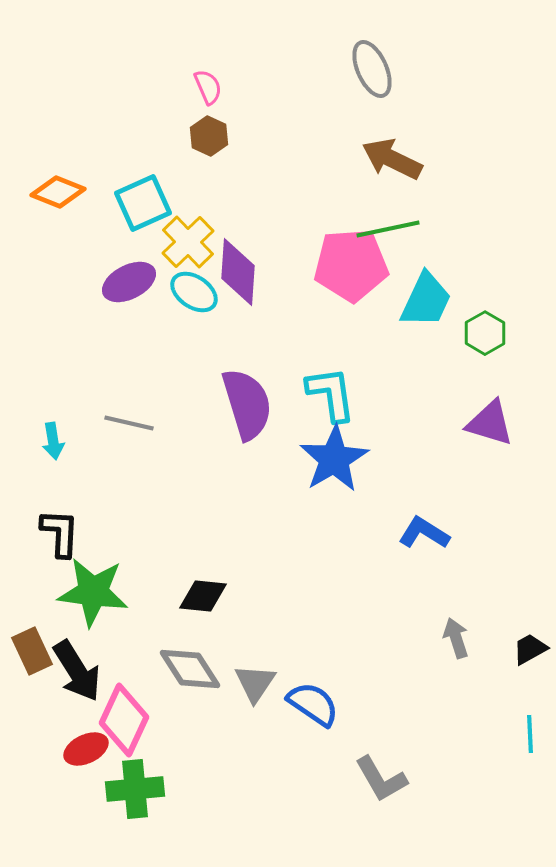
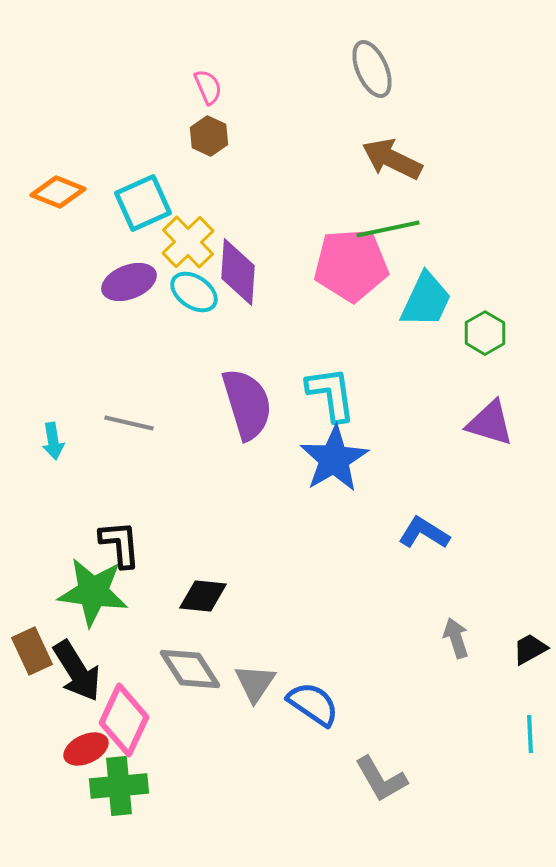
purple ellipse: rotated 6 degrees clockwise
black L-shape: moved 60 px right, 11 px down; rotated 8 degrees counterclockwise
green cross: moved 16 px left, 3 px up
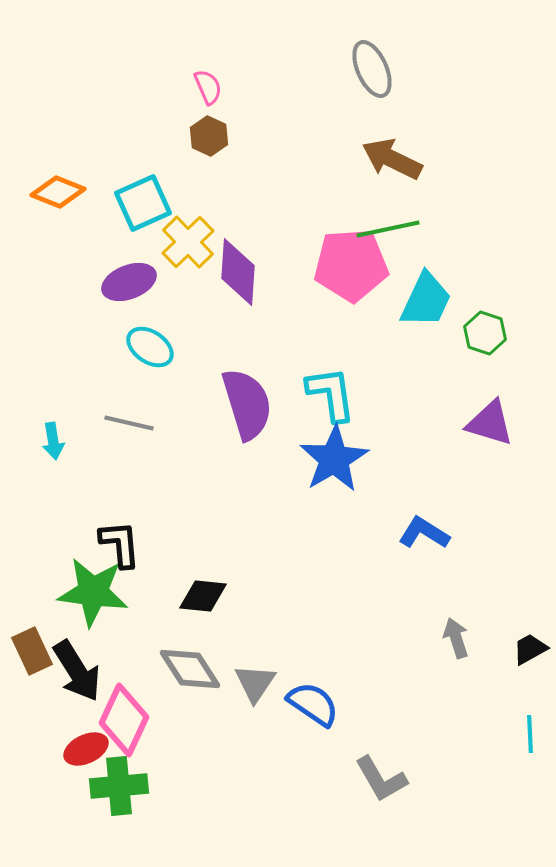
cyan ellipse: moved 44 px left, 55 px down
green hexagon: rotated 12 degrees counterclockwise
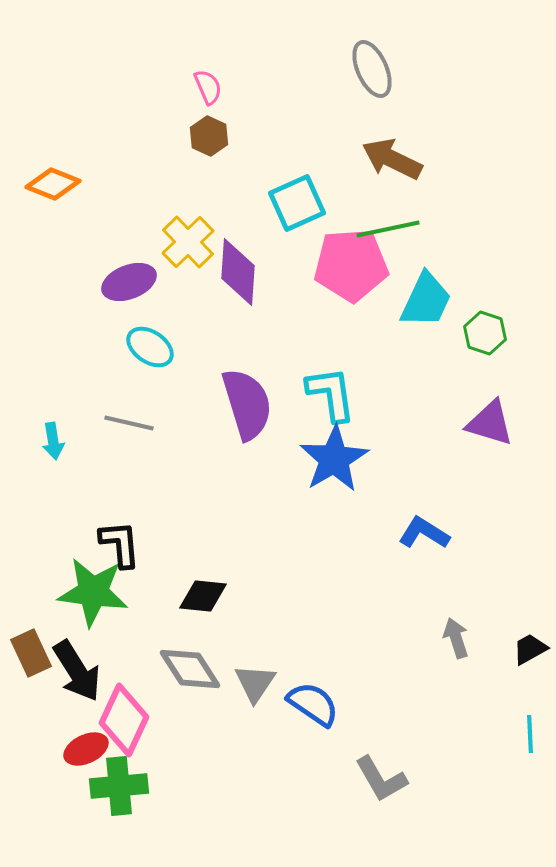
orange diamond: moved 5 px left, 8 px up
cyan square: moved 154 px right
brown rectangle: moved 1 px left, 2 px down
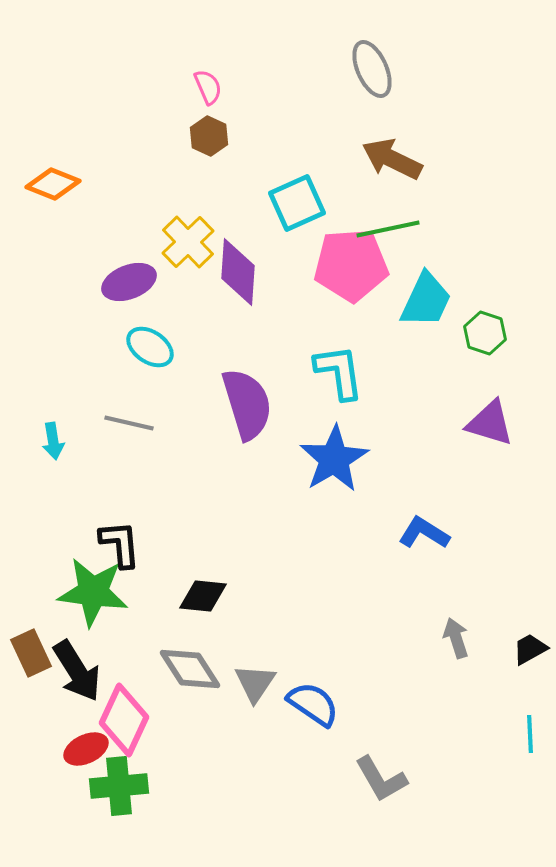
cyan L-shape: moved 8 px right, 22 px up
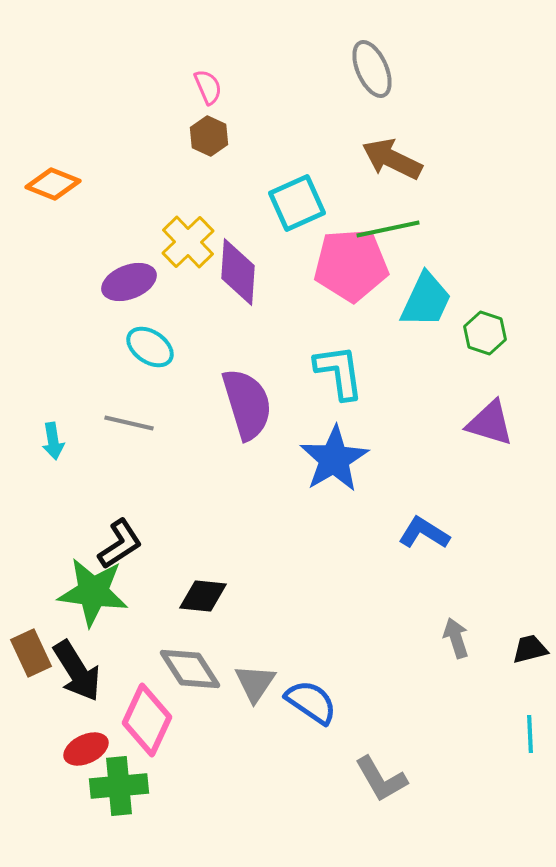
black L-shape: rotated 62 degrees clockwise
black trapezoid: rotated 15 degrees clockwise
blue semicircle: moved 2 px left, 2 px up
pink diamond: moved 23 px right
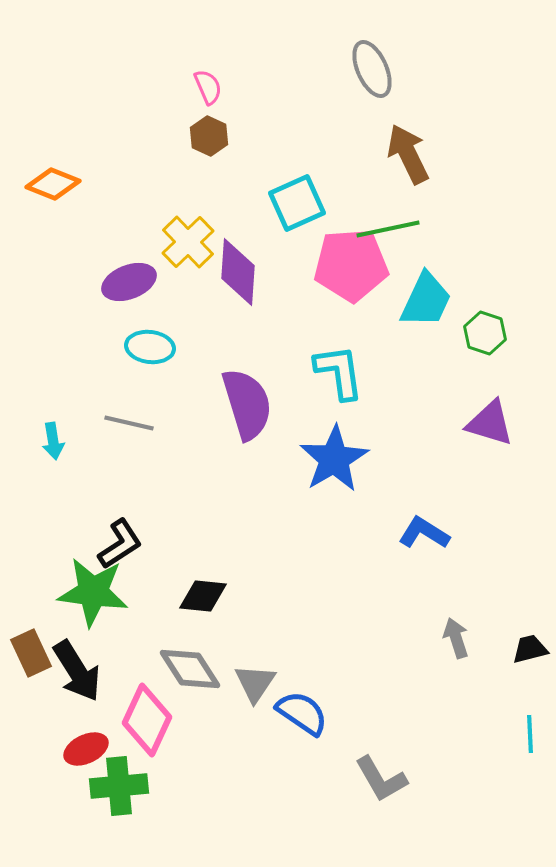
brown arrow: moved 16 px right, 5 px up; rotated 38 degrees clockwise
cyan ellipse: rotated 27 degrees counterclockwise
blue semicircle: moved 9 px left, 11 px down
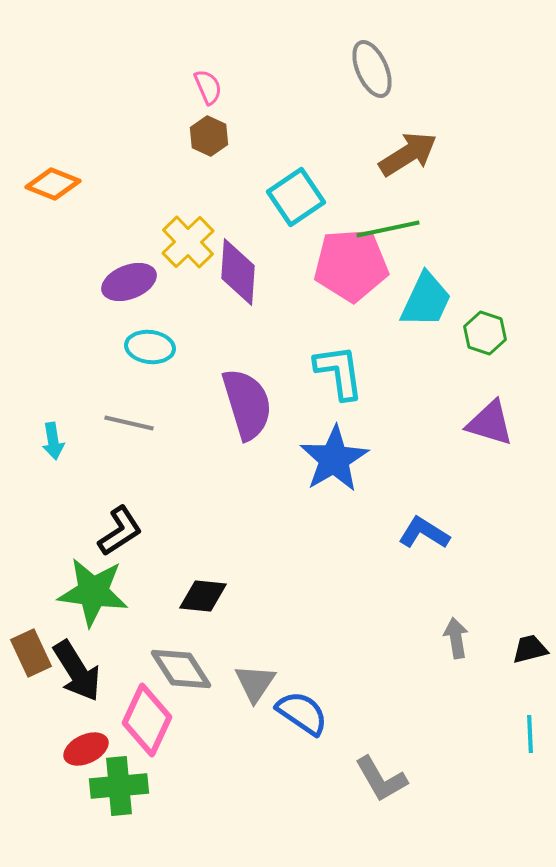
brown arrow: rotated 84 degrees clockwise
cyan square: moved 1 px left, 6 px up; rotated 10 degrees counterclockwise
black L-shape: moved 13 px up
gray arrow: rotated 9 degrees clockwise
gray diamond: moved 9 px left
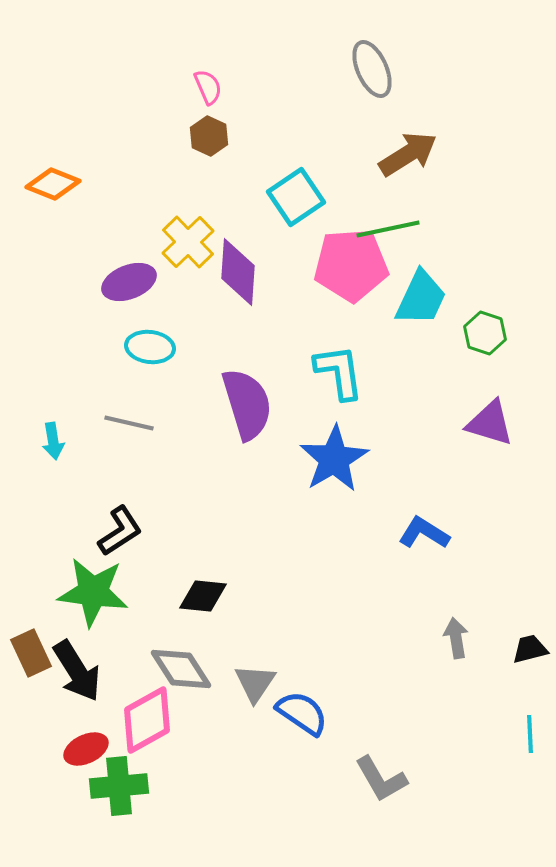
cyan trapezoid: moved 5 px left, 2 px up
pink diamond: rotated 36 degrees clockwise
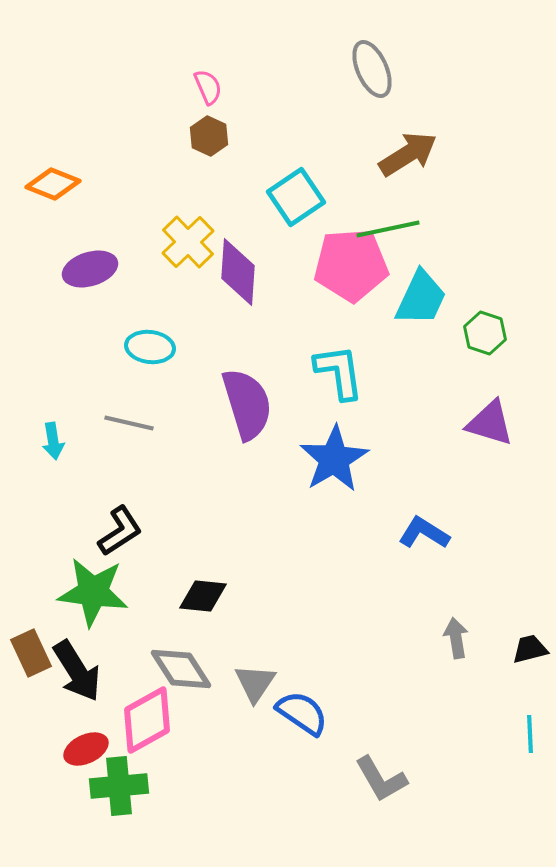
purple ellipse: moved 39 px left, 13 px up; rotated 4 degrees clockwise
